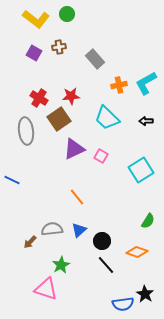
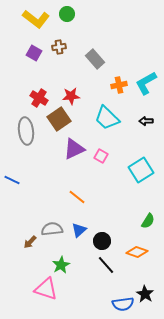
orange line: rotated 12 degrees counterclockwise
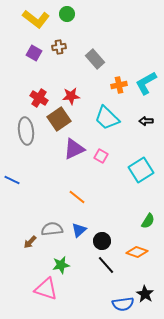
green star: rotated 18 degrees clockwise
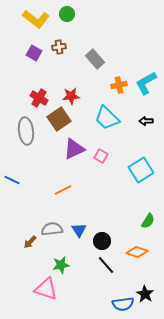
orange line: moved 14 px left, 7 px up; rotated 66 degrees counterclockwise
blue triangle: rotated 21 degrees counterclockwise
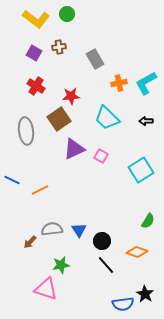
gray rectangle: rotated 12 degrees clockwise
orange cross: moved 2 px up
red cross: moved 3 px left, 12 px up
orange line: moved 23 px left
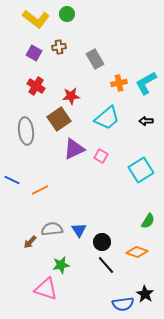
cyan trapezoid: rotated 84 degrees counterclockwise
black circle: moved 1 px down
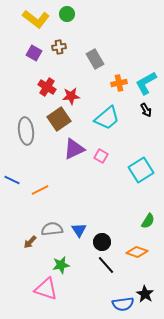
red cross: moved 11 px right, 1 px down
black arrow: moved 11 px up; rotated 120 degrees counterclockwise
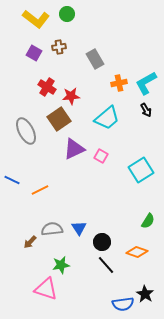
gray ellipse: rotated 20 degrees counterclockwise
blue triangle: moved 2 px up
